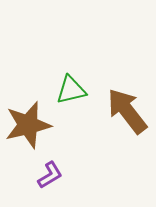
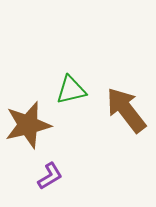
brown arrow: moved 1 px left, 1 px up
purple L-shape: moved 1 px down
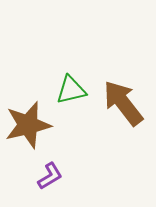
brown arrow: moved 3 px left, 7 px up
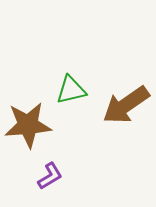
brown arrow: moved 3 px right, 2 px down; rotated 87 degrees counterclockwise
brown star: rotated 9 degrees clockwise
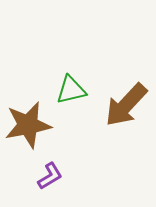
brown arrow: rotated 12 degrees counterclockwise
brown star: rotated 6 degrees counterclockwise
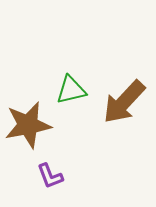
brown arrow: moved 2 px left, 3 px up
purple L-shape: rotated 100 degrees clockwise
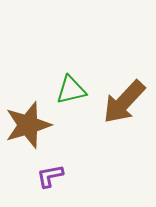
brown star: rotated 6 degrees counterclockwise
purple L-shape: rotated 100 degrees clockwise
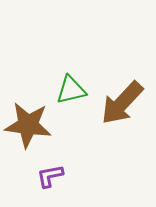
brown arrow: moved 2 px left, 1 px down
brown star: rotated 24 degrees clockwise
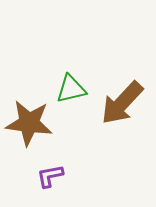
green triangle: moved 1 px up
brown star: moved 1 px right, 2 px up
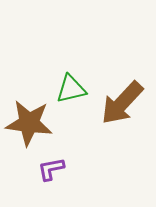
purple L-shape: moved 1 px right, 7 px up
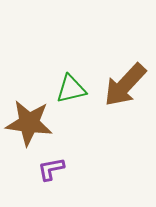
brown arrow: moved 3 px right, 18 px up
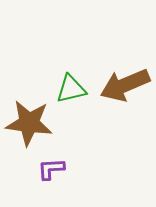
brown arrow: rotated 24 degrees clockwise
purple L-shape: rotated 8 degrees clockwise
